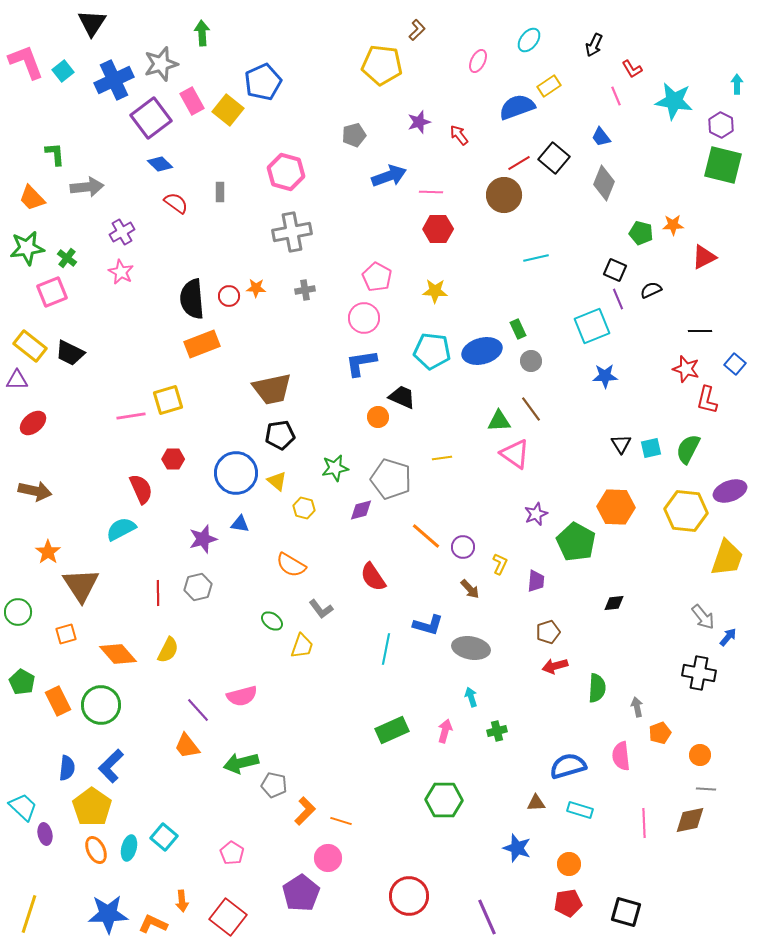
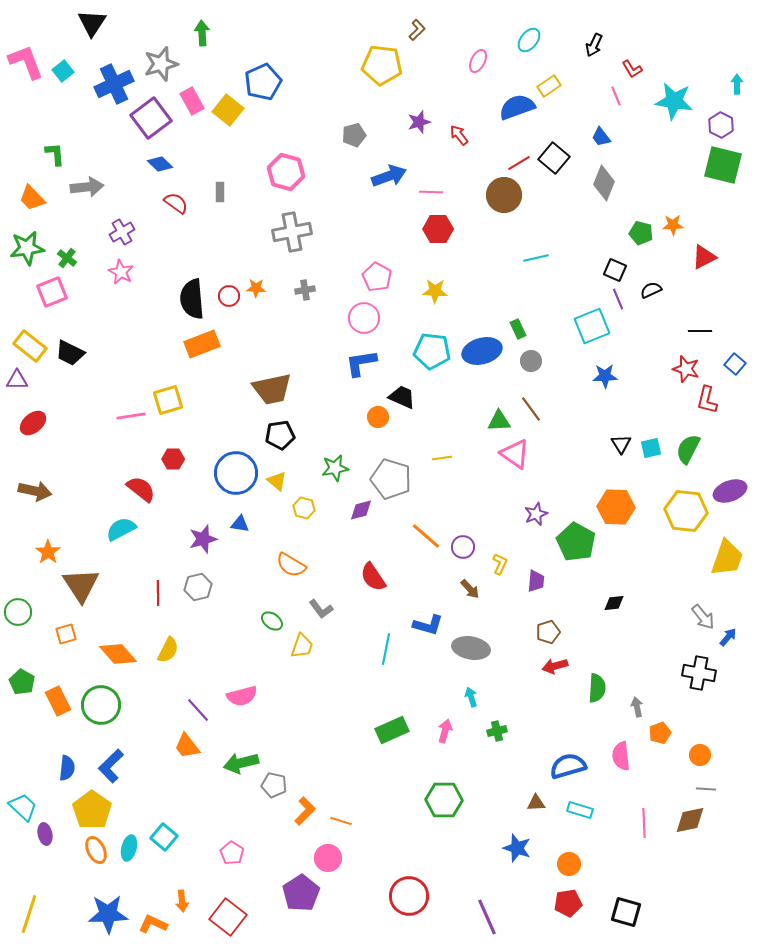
blue cross at (114, 80): moved 4 px down
red semicircle at (141, 489): rotated 28 degrees counterclockwise
yellow pentagon at (92, 807): moved 3 px down
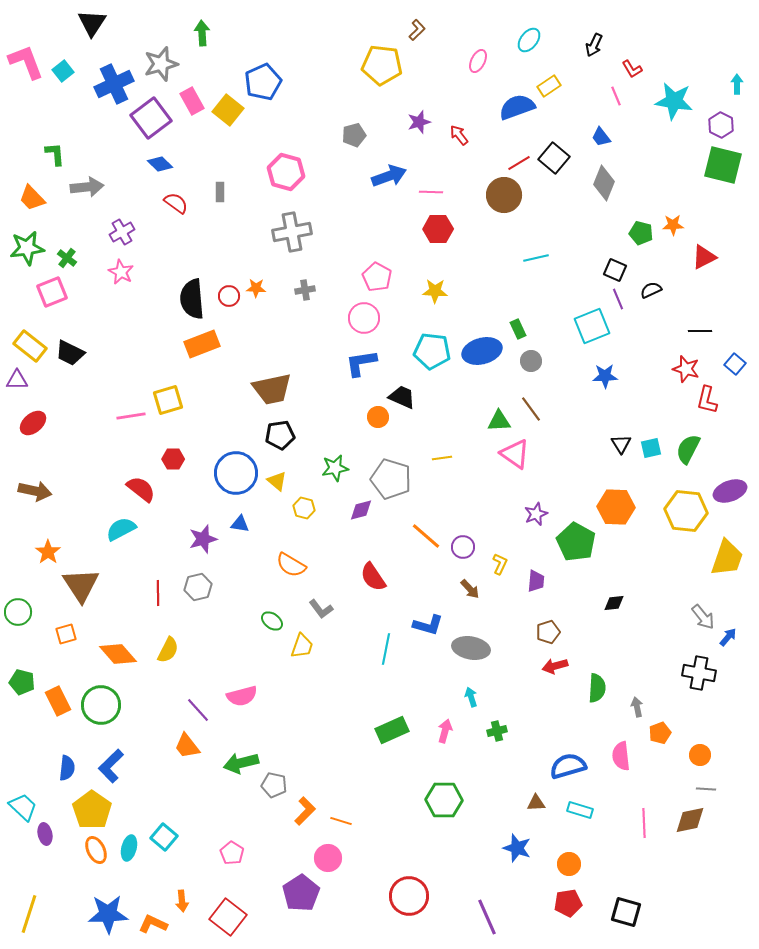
green pentagon at (22, 682): rotated 15 degrees counterclockwise
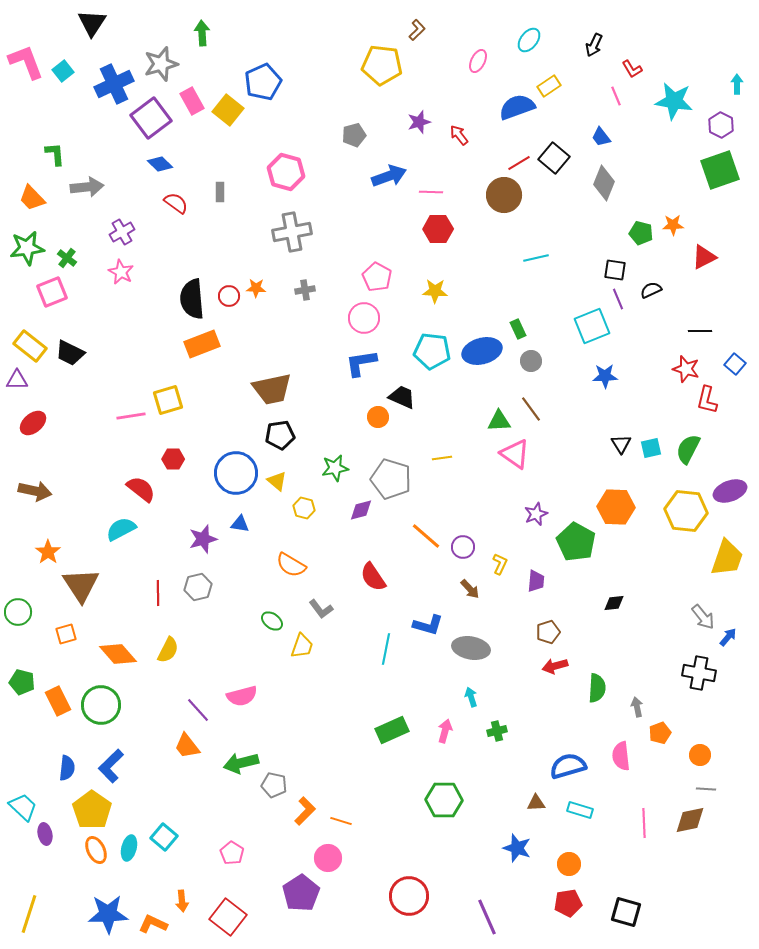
green square at (723, 165): moved 3 px left, 5 px down; rotated 33 degrees counterclockwise
black square at (615, 270): rotated 15 degrees counterclockwise
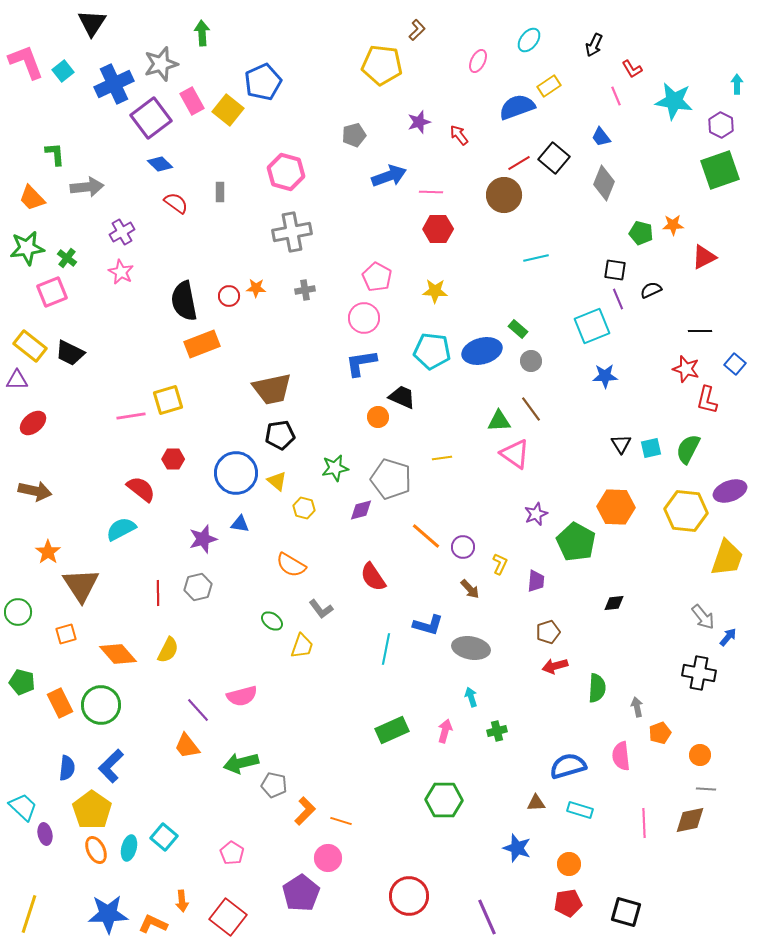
black semicircle at (192, 299): moved 8 px left, 2 px down; rotated 6 degrees counterclockwise
green rectangle at (518, 329): rotated 24 degrees counterclockwise
orange rectangle at (58, 701): moved 2 px right, 2 px down
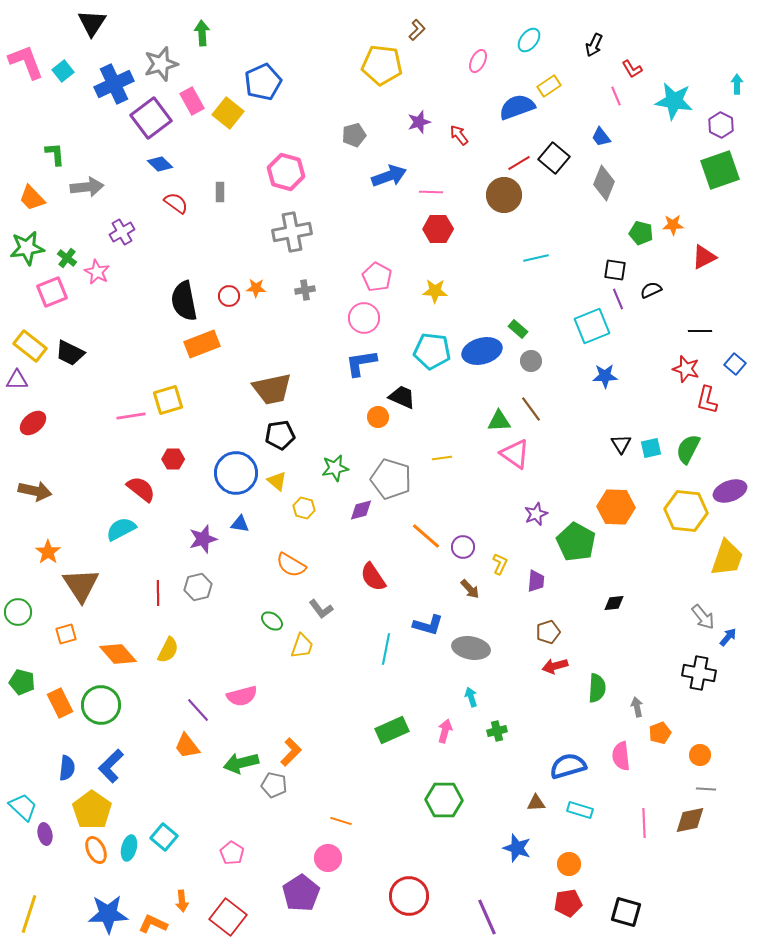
yellow square at (228, 110): moved 3 px down
pink star at (121, 272): moved 24 px left
orange L-shape at (305, 811): moved 14 px left, 59 px up
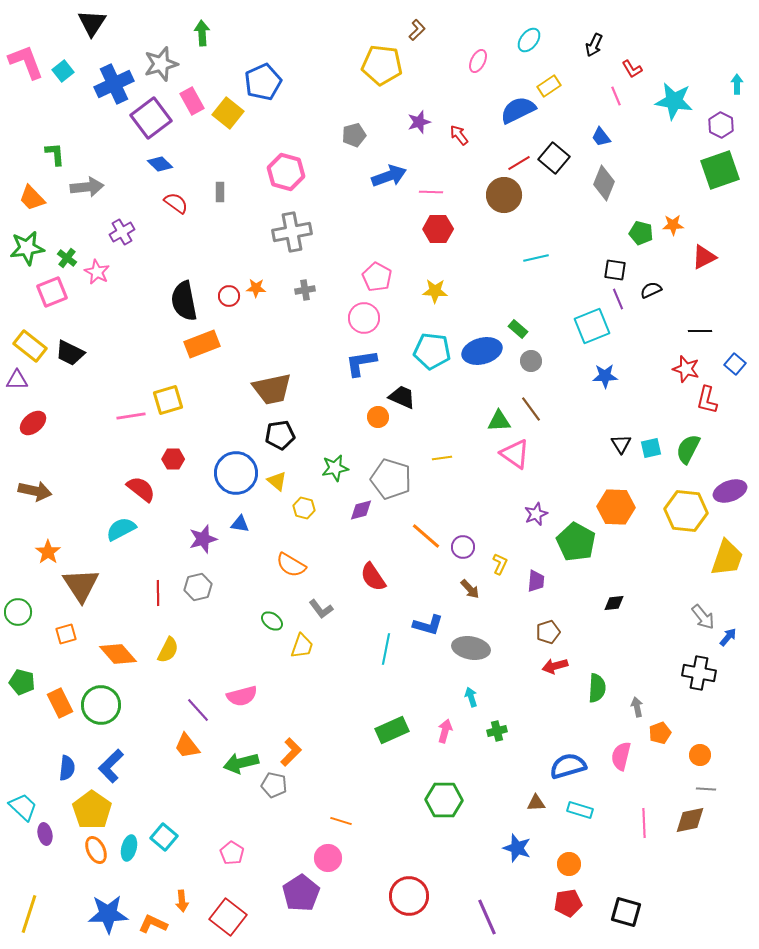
blue semicircle at (517, 107): moved 1 px right, 3 px down; rotated 6 degrees counterclockwise
pink semicircle at (621, 756): rotated 20 degrees clockwise
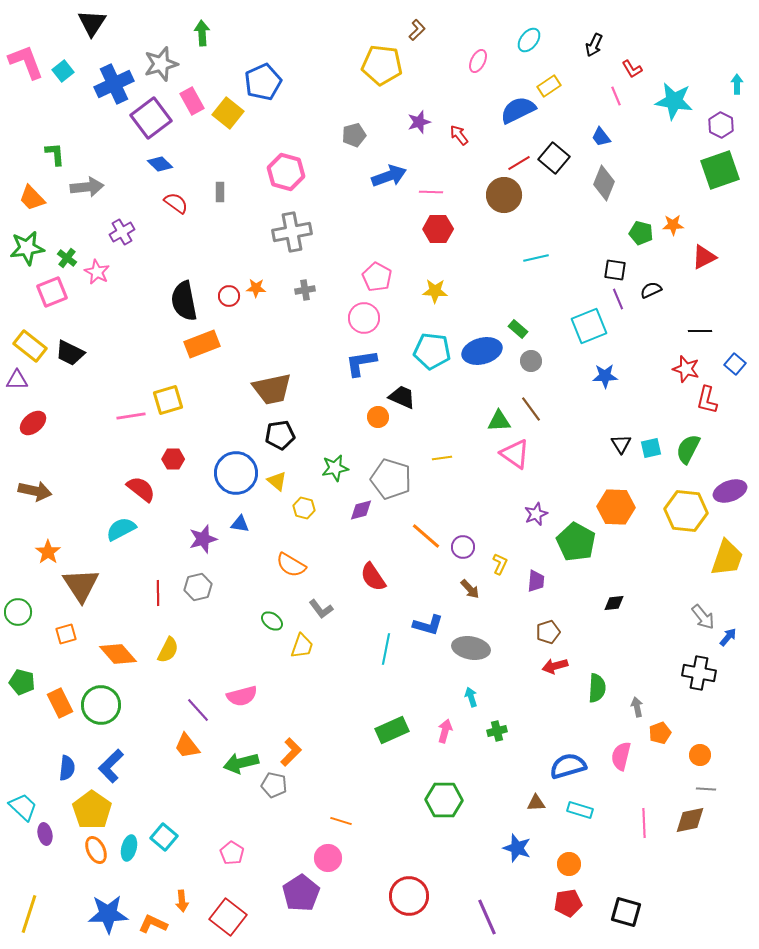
cyan square at (592, 326): moved 3 px left
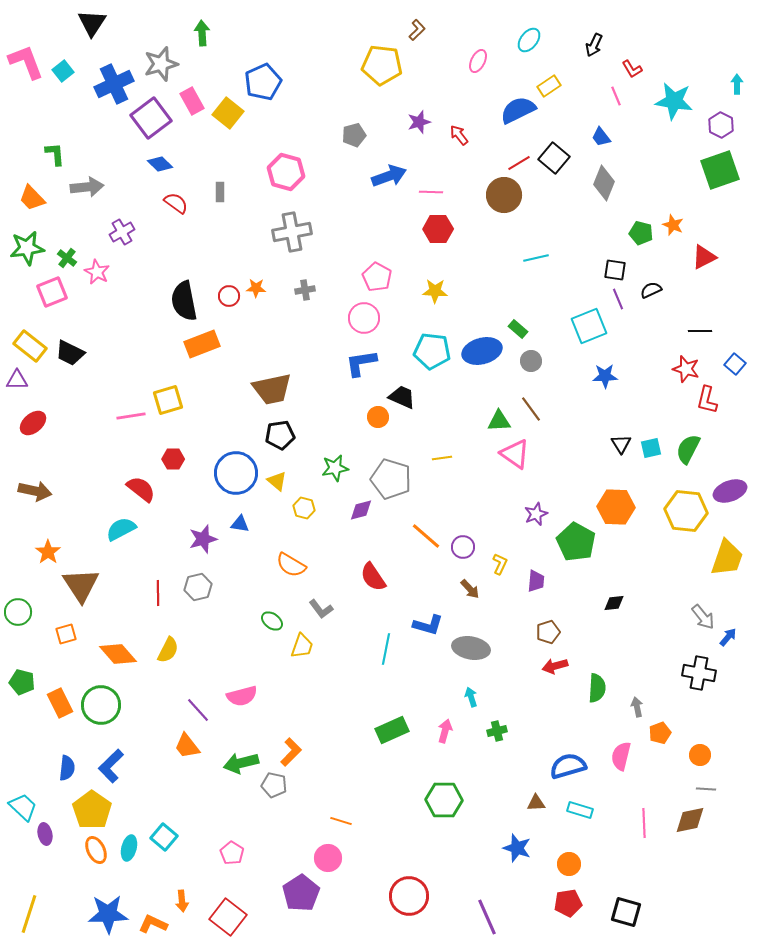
orange star at (673, 225): rotated 25 degrees clockwise
